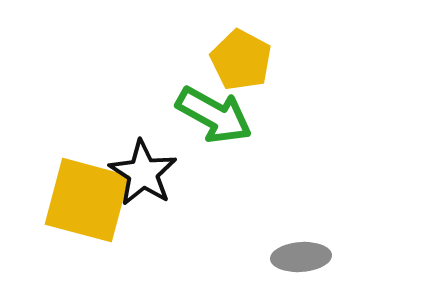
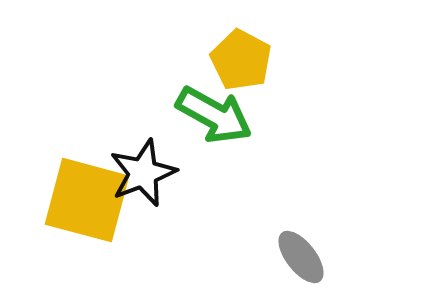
black star: rotated 18 degrees clockwise
gray ellipse: rotated 56 degrees clockwise
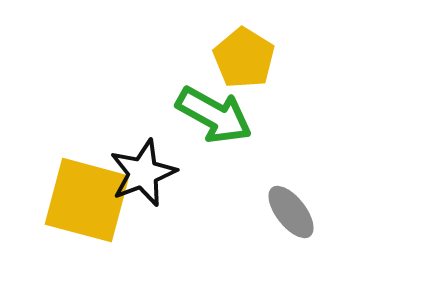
yellow pentagon: moved 3 px right, 2 px up; rotated 4 degrees clockwise
gray ellipse: moved 10 px left, 45 px up
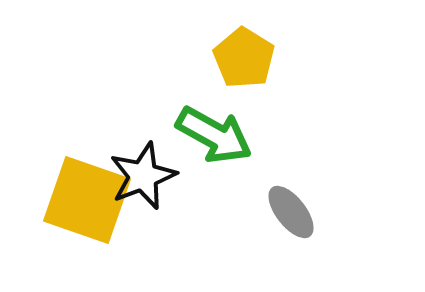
green arrow: moved 20 px down
black star: moved 3 px down
yellow square: rotated 4 degrees clockwise
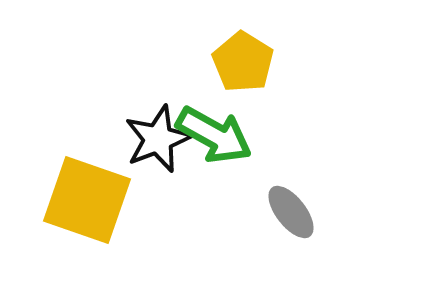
yellow pentagon: moved 1 px left, 4 px down
black star: moved 15 px right, 37 px up
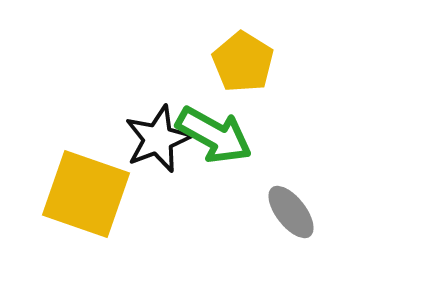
yellow square: moved 1 px left, 6 px up
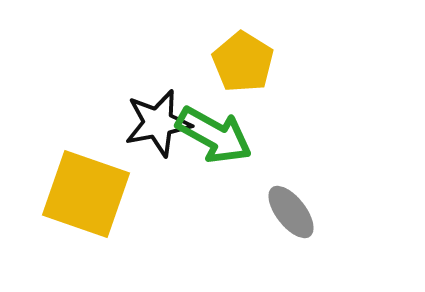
black star: moved 16 px up; rotated 10 degrees clockwise
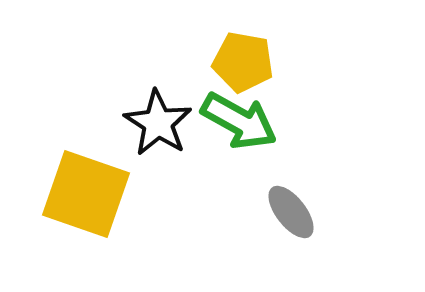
yellow pentagon: rotated 22 degrees counterclockwise
black star: rotated 28 degrees counterclockwise
green arrow: moved 25 px right, 14 px up
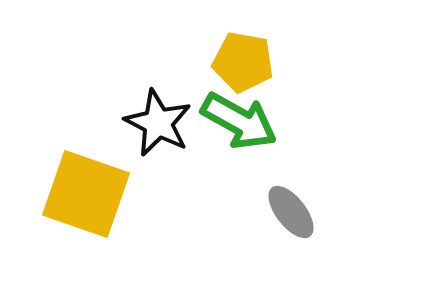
black star: rotated 6 degrees counterclockwise
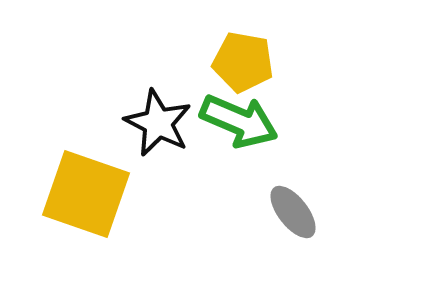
green arrow: rotated 6 degrees counterclockwise
gray ellipse: moved 2 px right
